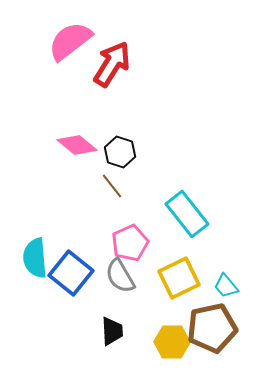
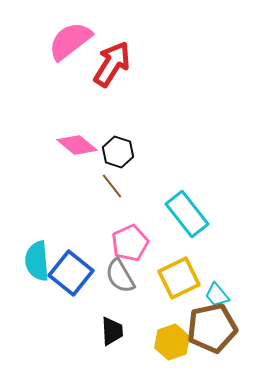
black hexagon: moved 2 px left
cyan semicircle: moved 2 px right, 3 px down
cyan trapezoid: moved 9 px left, 9 px down
yellow hexagon: rotated 20 degrees counterclockwise
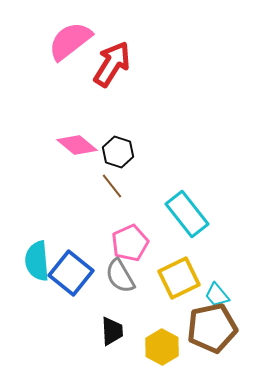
yellow hexagon: moved 10 px left, 5 px down; rotated 12 degrees counterclockwise
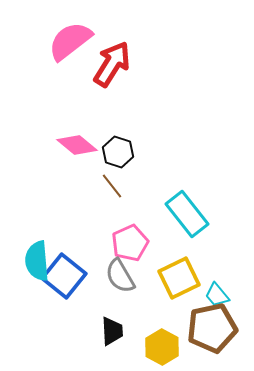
blue square: moved 7 px left, 3 px down
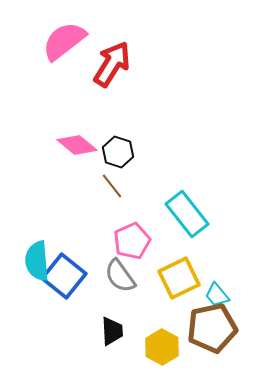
pink semicircle: moved 6 px left
pink pentagon: moved 2 px right, 2 px up
gray semicircle: rotated 6 degrees counterclockwise
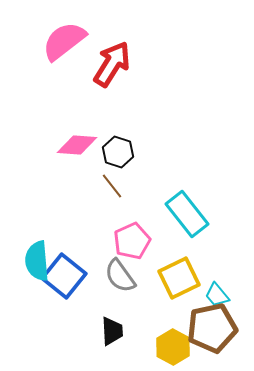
pink diamond: rotated 36 degrees counterclockwise
yellow hexagon: moved 11 px right
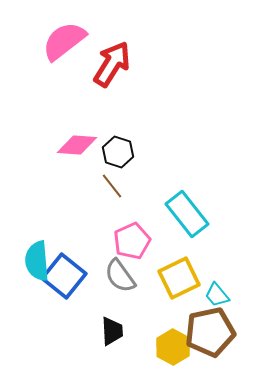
brown pentagon: moved 2 px left, 4 px down
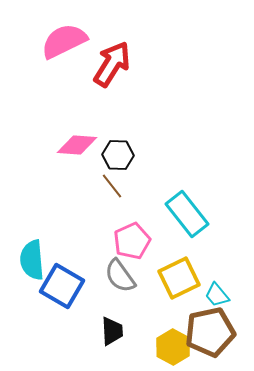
pink semicircle: rotated 12 degrees clockwise
black hexagon: moved 3 px down; rotated 16 degrees counterclockwise
cyan semicircle: moved 5 px left, 1 px up
blue square: moved 2 px left, 10 px down; rotated 9 degrees counterclockwise
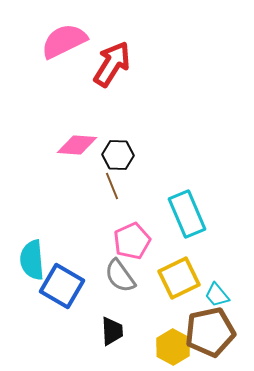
brown line: rotated 16 degrees clockwise
cyan rectangle: rotated 15 degrees clockwise
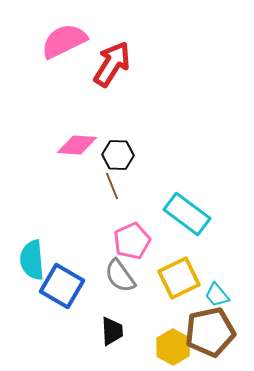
cyan rectangle: rotated 30 degrees counterclockwise
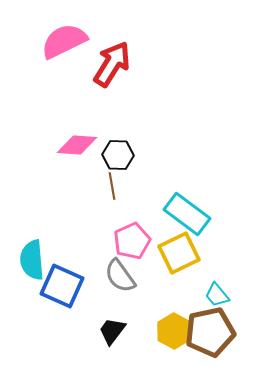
brown line: rotated 12 degrees clockwise
yellow square: moved 25 px up
blue square: rotated 6 degrees counterclockwise
black trapezoid: rotated 140 degrees counterclockwise
yellow hexagon: moved 1 px right, 16 px up
